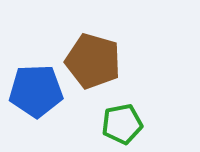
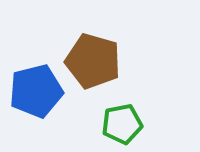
blue pentagon: rotated 12 degrees counterclockwise
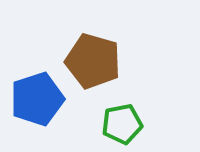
blue pentagon: moved 1 px right, 8 px down; rotated 4 degrees counterclockwise
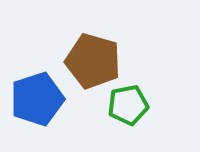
green pentagon: moved 6 px right, 19 px up
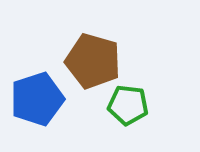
green pentagon: rotated 18 degrees clockwise
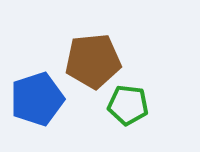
brown pentagon: rotated 22 degrees counterclockwise
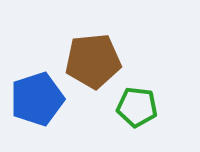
green pentagon: moved 9 px right, 2 px down
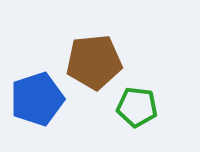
brown pentagon: moved 1 px right, 1 px down
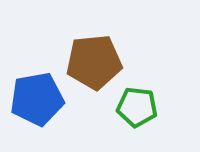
blue pentagon: rotated 8 degrees clockwise
